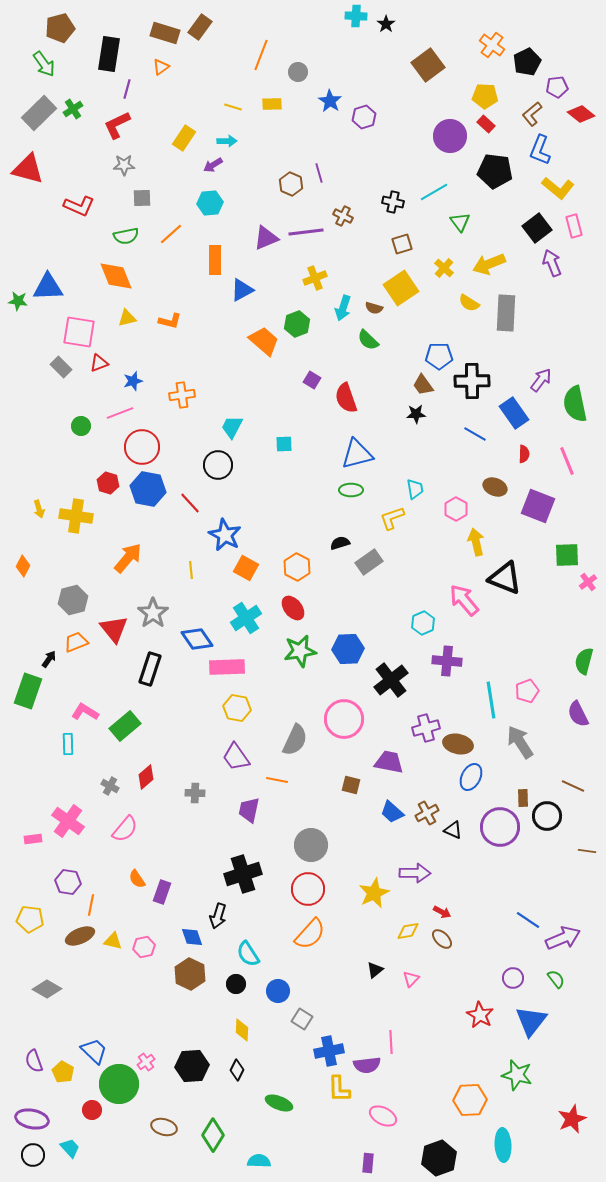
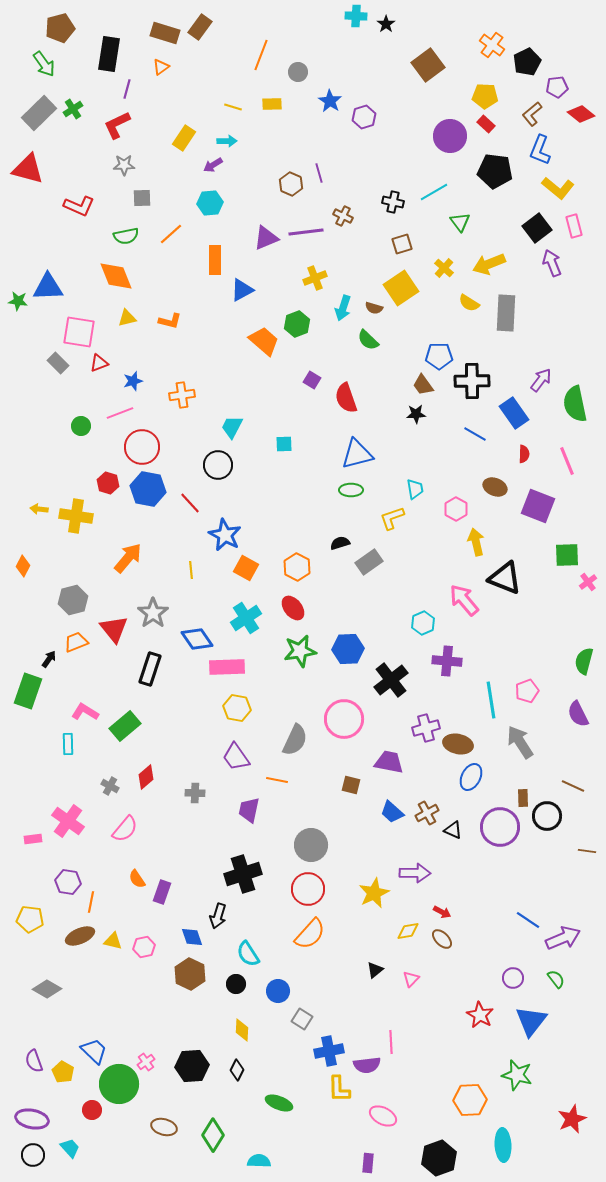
gray rectangle at (61, 367): moved 3 px left, 4 px up
yellow arrow at (39, 509): rotated 114 degrees clockwise
orange line at (91, 905): moved 3 px up
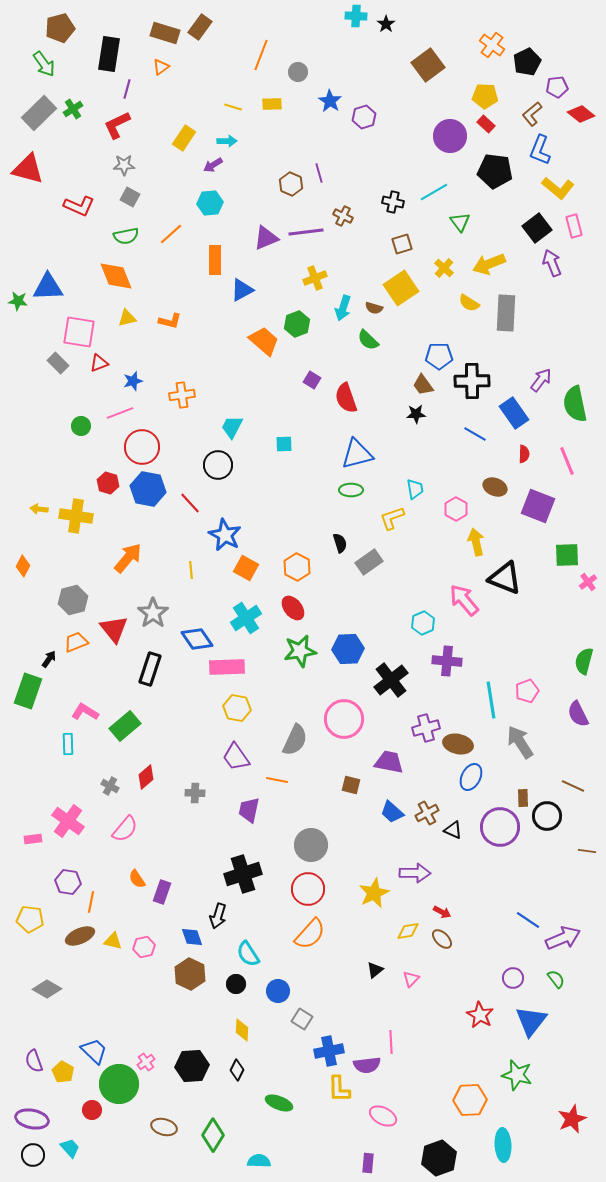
gray square at (142, 198): moved 12 px left, 1 px up; rotated 30 degrees clockwise
black semicircle at (340, 543): rotated 90 degrees clockwise
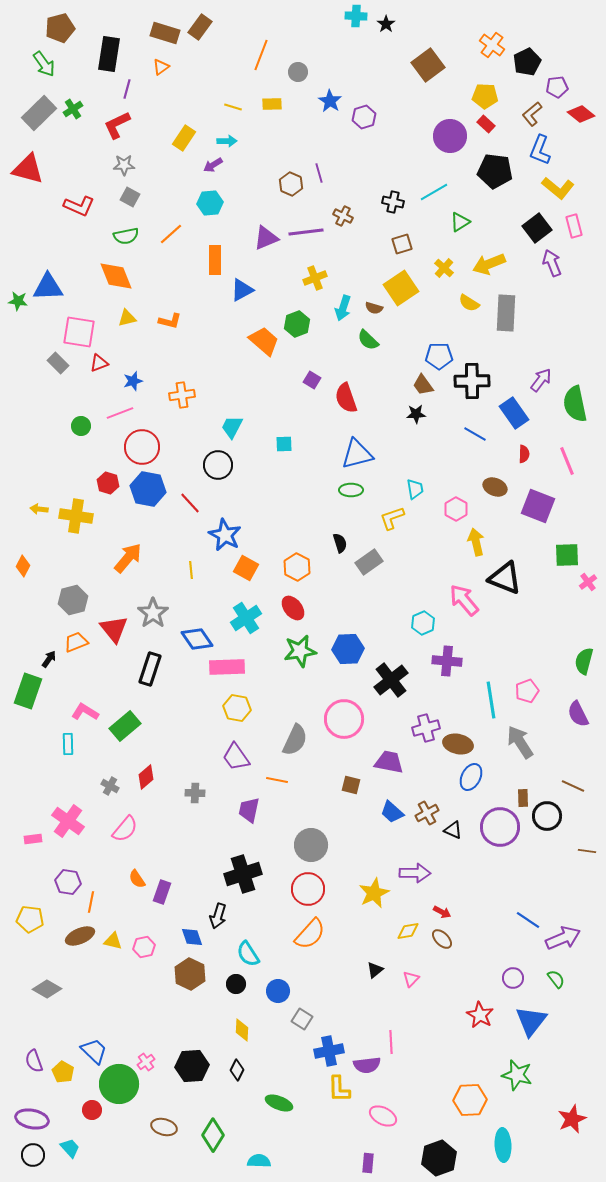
green triangle at (460, 222): rotated 35 degrees clockwise
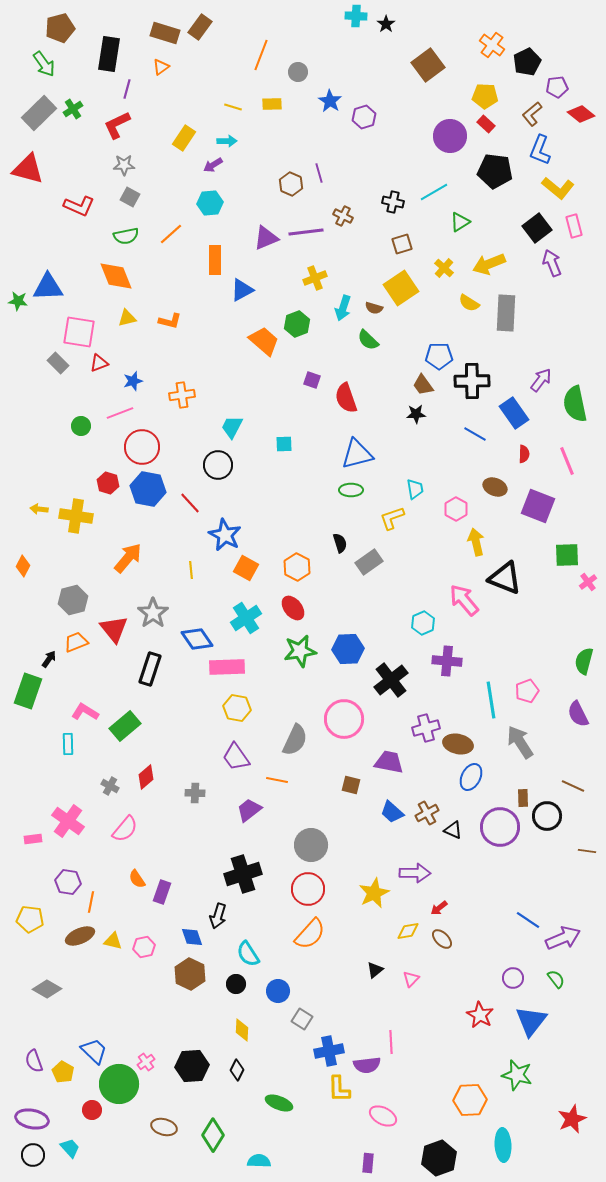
purple square at (312, 380): rotated 12 degrees counterclockwise
purple trapezoid at (249, 810): rotated 40 degrees clockwise
red arrow at (442, 912): moved 3 px left, 4 px up; rotated 114 degrees clockwise
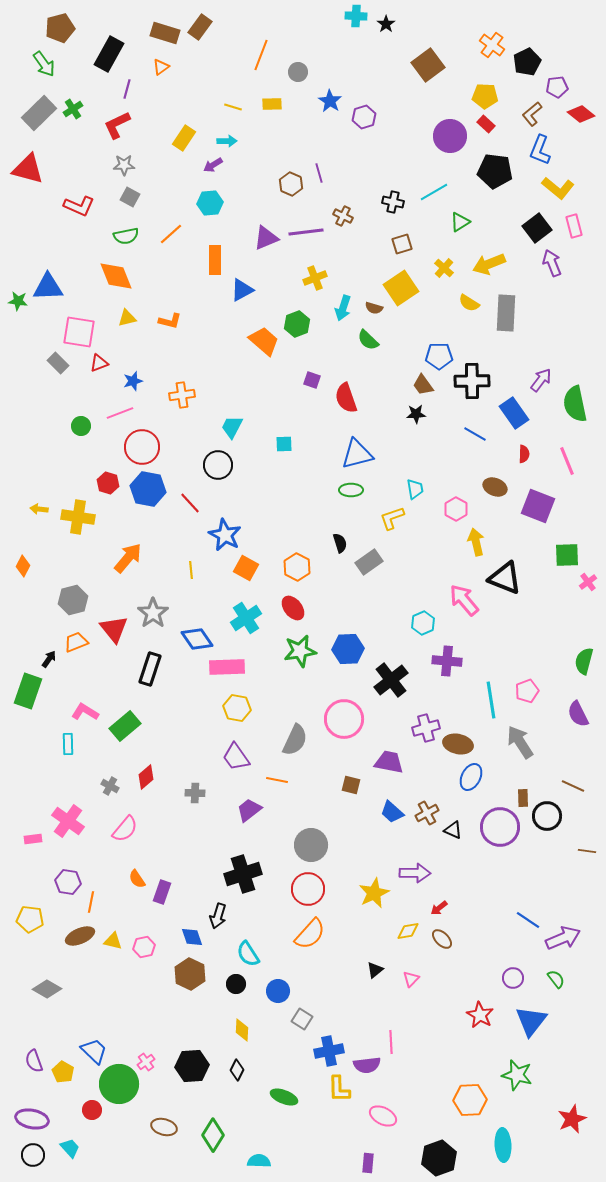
black rectangle at (109, 54): rotated 20 degrees clockwise
yellow cross at (76, 516): moved 2 px right, 1 px down
green ellipse at (279, 1103): moved 5 px right, 6 px up
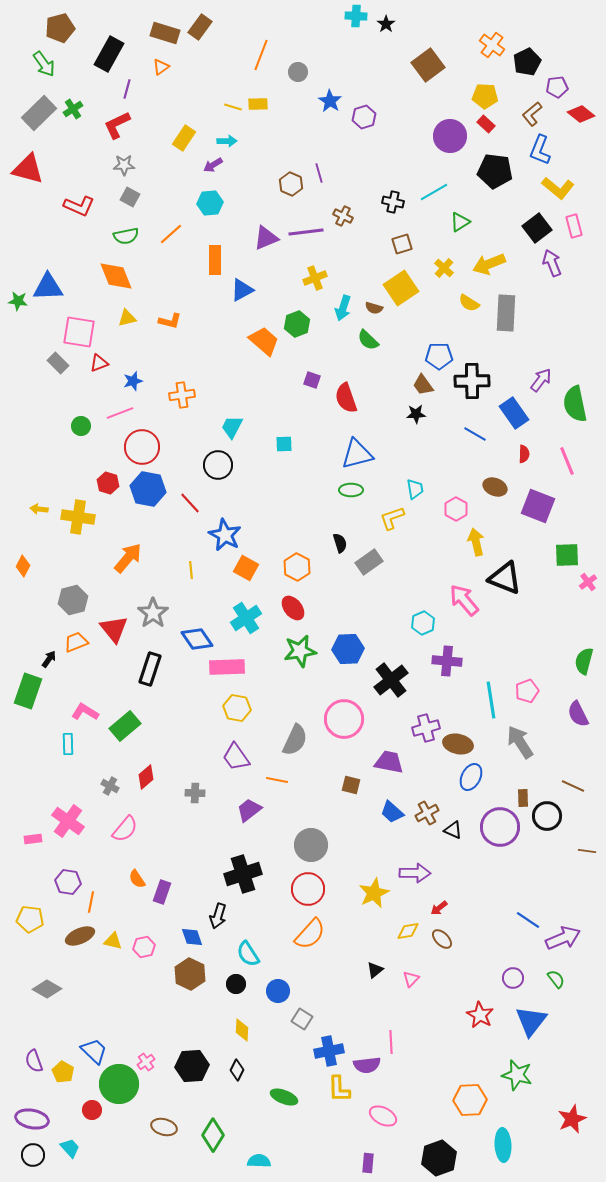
yellow rectangle at (272, 104): moved 14 px left
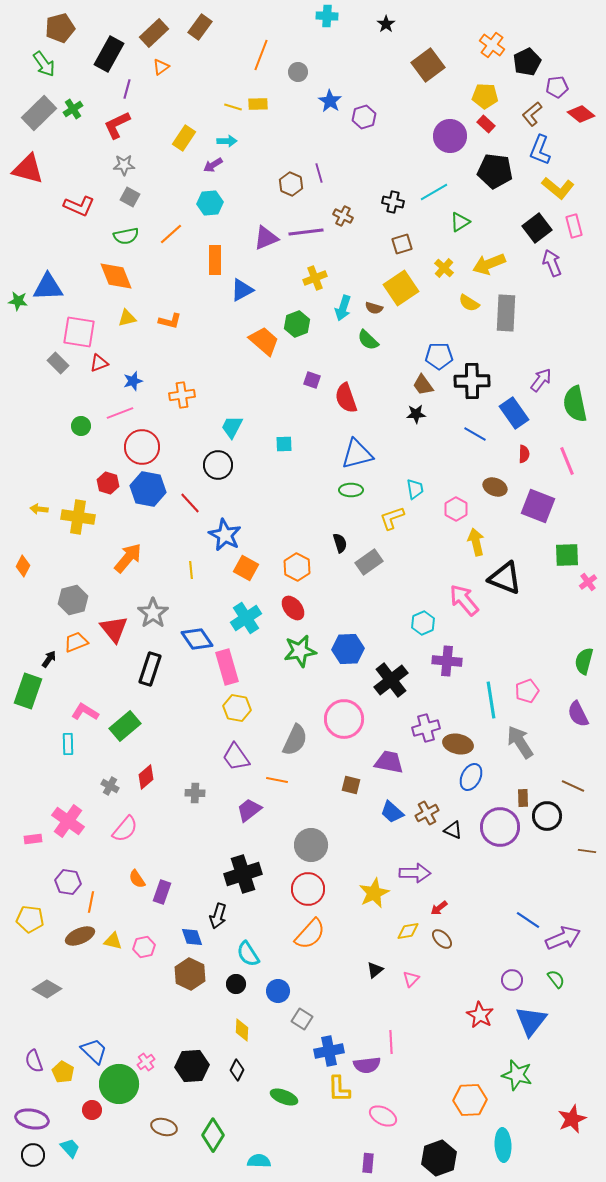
cyan cross at (356, 16): moved 29 px left
brown rectangle at (165, 33): moved 11 px left; rotated 60 degrees counterclockwise
pink rectangle at (227, 667): rotated 76 degrees clockwise
purple circle at (513, 978): moved 1 px left, 2 px down
